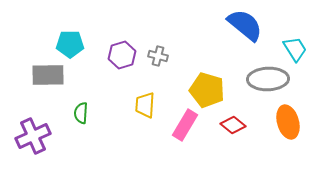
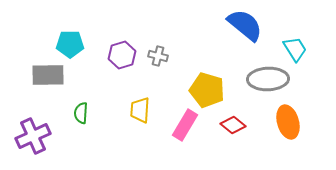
yellow trapezoid: moved 5 px left, 5 px down
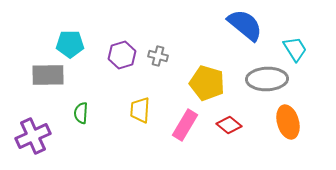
gray ellipse: moved 1 px left
yellow pentagon: moved 7 px up
red diamond: moved 4 px left
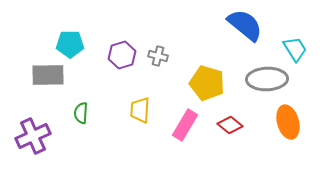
red diamond: moved 1 px right
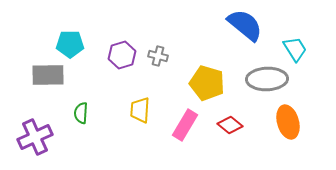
purple cross: moved 2 px right, 1 px down
